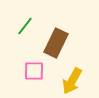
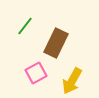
pink square: moved 2 px right, 2 px down; rotated 30 degrees counterclockwise
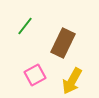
brown rectangle: moved 7 px right
pink square: moved 1 px left, 2 px down
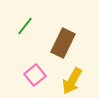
pink square: rotated 10 degrees counterclockwise
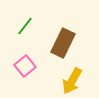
pink square: moved 10 px left, 9 px up
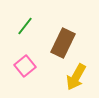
yellow arrow: moved 4 px right, 4 px up
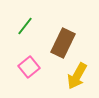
pink square: moved 4 px right, 1 px down
yellow arrow: moved 1 px right, 1 px up
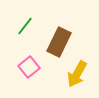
brown rectangle: moved 4 px left, 1 px up
yellow arrow: moved 2 px up
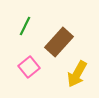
green line: rotated 12 degrees counterclockwise
brown rectangle: rotated 16 degrees clockwise
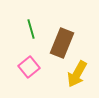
green line: moved 6 px right, 3 px down; rotated 42 degrees counterclockwise
brown rectangle: moved 3 px right, 1 px down; rotated 20 degrees counterclockwise
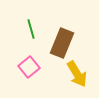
yellow arrow: rotated 60 degrees counterclockwise
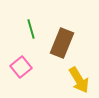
pink square: moved 8 px left
yellow arrow: moved 2 px right, 6 px down
